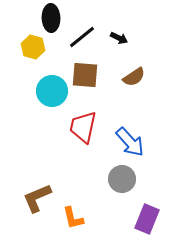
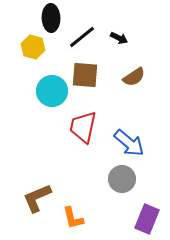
blue arrow: moved 1 px left, 1 px down; rotated 8 degrees counterclockwise
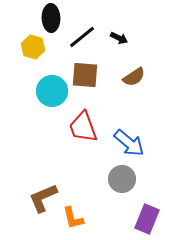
red trapezoid: rotated 32 degrees counterclockwise
brown L-shape: moved 6 px right
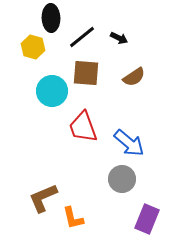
brown square: moved 1 px right, 2 px up
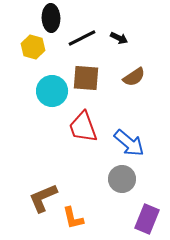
black line: moved 1 px down; rotated 12 degrees clockwise
brown square: moved 5 px down
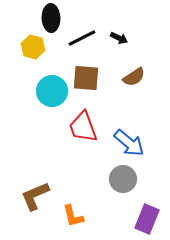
gray circle: moved 1 px right
brown L-shape: moved 8 px left, 2 px up
orange L-shape: moved 2 px up
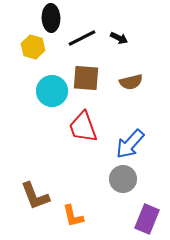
brown semicircle: moved 3 px left, 5 px down; rotated 20 degrees clockwise
blue arrow: moved 1 px right, 1 px down; rotated 92 degrees clockwise
brown L-shape: rotated 88 degrees counterclockwise
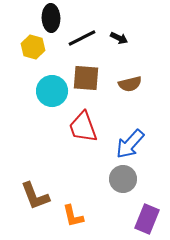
brown semicircle: moved 1 px left, 2 px down
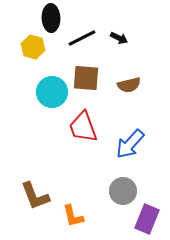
brown semicircle: moved 1 px left, 1 px down
cyan circle: moved 1 px down
gray circle: moved 12 px down
